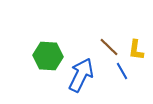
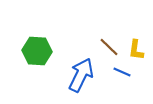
green hexagon: moved 11 px left, 5 px up
blue line: moved 1 px down; rotated 36 degrees counterclockwise
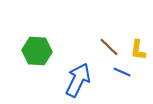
yellow L-shape: moved 2 px right
blue arrow: moved 3 px left, 5 px down
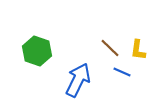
brown line: moved 1 px right, 1 px down
green hexagon: rotated 16 degrees clockwise
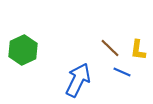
green hexagon: moved 14 px left, 1 px up; rotated 16 degrees clockwise
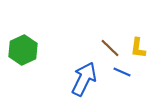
yellow L-shape: moved 2 px up
blue arrow: moved 6 px right, 1 px up
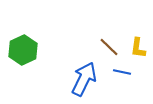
brown line: moved 1 px left, 1 px up
blue line: rotated 12 degrees counterclockwise
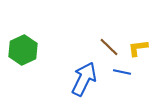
yellow L-shape: rotated 75 degrees clockwise
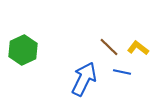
yellow L-shape: rotated 45 degrees clockwise
